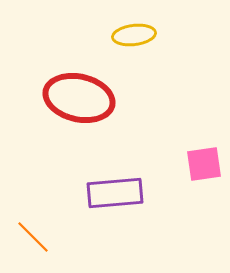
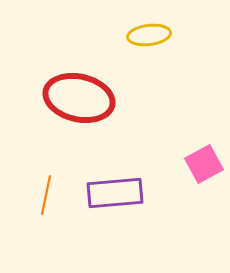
yellow ellipse: moved 15 px right
pink square: rotated 21 degrees counterclockwise
orange line: moved 13 px right, 42 px up; rotated 57 degrees clockwise
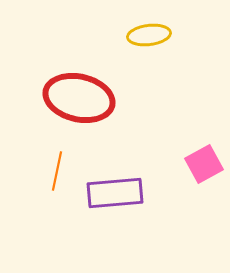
orange line: moved 11 px right, 24 px up
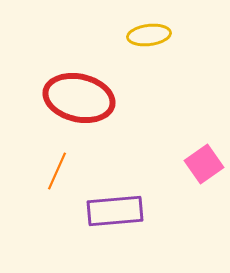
pink square: rotated 6 degrees counterclockwise
orange line: rotated 12 degrees clockwise
purple rectangle: moved 18 px down
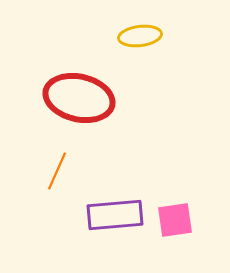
yellow ellipse: moved 9 px left, 1 px down
pink square: moved 29 px left, 56 px down; rotated 27 degrees clockwise
purple rectangle: moved 4 px down
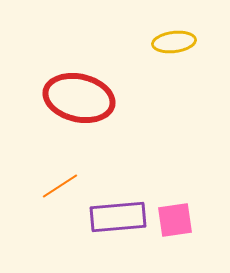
yellow ellipse: moved 34 px right, 6 px down
orange line: moved 3 px right, 15 px down; rotated 33 degrees clockwise
purple rectangle: moved 3 px right, 2 px down
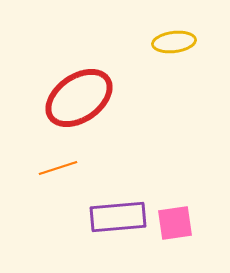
red ellipse: rotated 48 degrees counterclockwise
orange line: moved 2 px left, 18 px up; rotated 15 degrees clockwise
pink square: moved 3 px down
